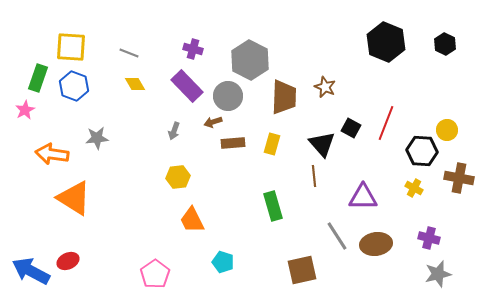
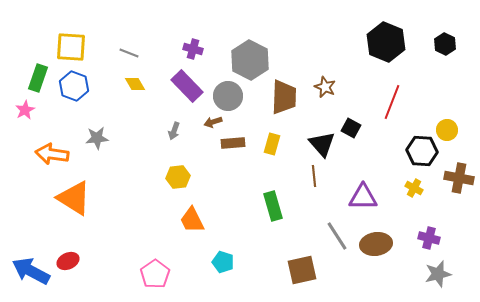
red line at (386, 123): moved 6 px right, 21 px up
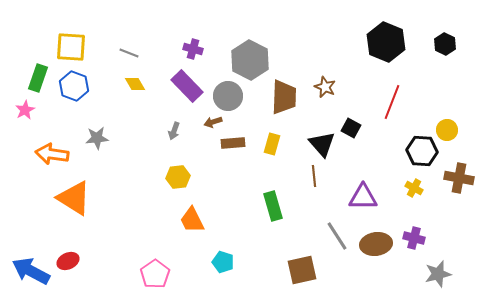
purple cross at (429, 238): moved 15 px left
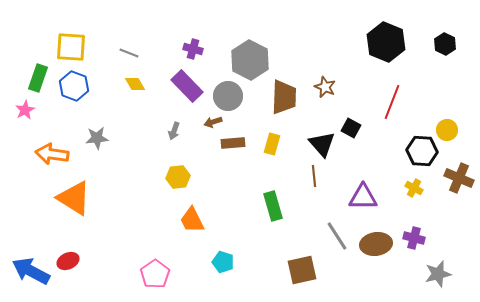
brown cross at (459, 178): rotated 12 degrees clockwise
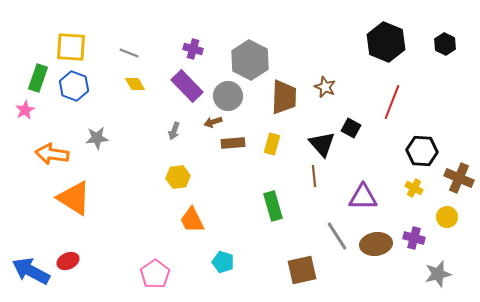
yellow circle at (447, 130): moved 87 px down
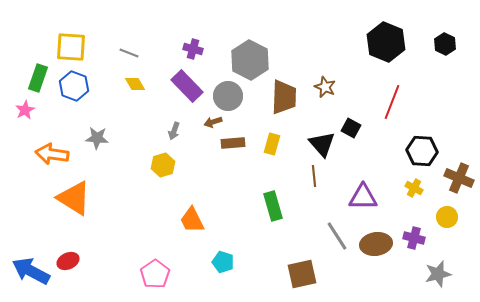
gray star at (97, 138): rotated 10 degrees clockwise
yellow hexagon at (178, 177): moved 15 px left, 12 px up; rotated 10 degrees counterclockwise
brown square at (302, 270): moved 4 px down
